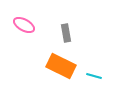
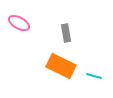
pink ellipse: moved 5 px left, 2 px up
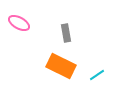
cyan line: moved 3 px right, 1 px up; rotated 49 degrees counterclockwise
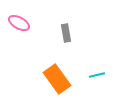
orange rectangle: moved 4 px left, 13 px down; rotated 28 degrees clockwise
cyan line: rotated 21 degrees clockwise
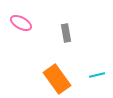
pink ellipse: moved 2 px right
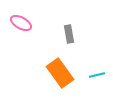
gray rectangle: moved 3 px right, 1 px down
orange rectangle: moved 3 px right, 6 px up
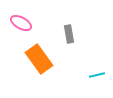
orange rectangle: moved 21 px left, 14 px up
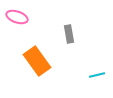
pink ellipse: moved 4 px left, 6 px up; rotated 10 degrees counterclockwise
orange rectangle: moved 2 px left, 2 px down
